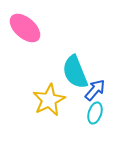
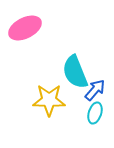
pink ellipse: rotated 68 degrees counterclockwise
yellow star: rotated 28 degrees clockwise
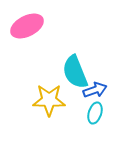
pink ellipse: moved 2 px right, 2 px up
blue arrow: rotated 30 degrees clockwise
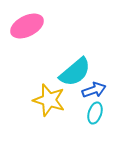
cyan semicircle: rotated 108 degrees counterclockwise
blue arrow: moved 1 px left
yellow star: rotated 16 degrees clockwise
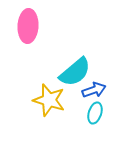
pink ellipse: moved 1 px right; rotated 60 degrees counterclockwise
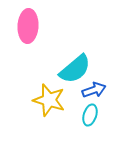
cyan semicircle: moved 3 px up
cyan ellipse: moved 5 px left, 2 px down
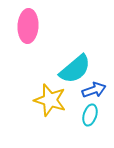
yellow star: moved 1 px right
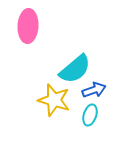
yellow star: moved 4 px right
